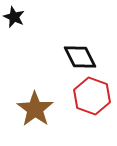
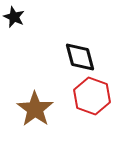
black diamond: rotated 12 degrees clockwise
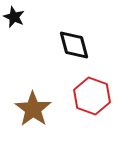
black diamond: moved 6 px left, 12 px up
brown star: moved 2 px left
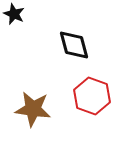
black star: moved 3 px up
brown star: rotated 27 degrees counterclockwise
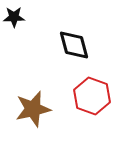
black star: moved 3 px down; rotated 25 degrees counterclockwise
brown star: rotated 21 degrees counterclockwise
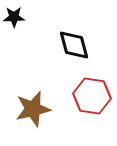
red hexagon: rotated 12 degrees counterclockwise
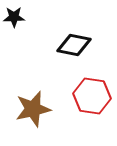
black diamond: rotated 64 degrees counterclockwise
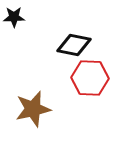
red hexagon: moved 2 px left, 18 px up; rotated 6 degrees counterclockwise
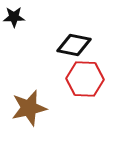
red hexagon: moved 5 px left, 1 px down
brown star: moved 4 px left, 1 px up
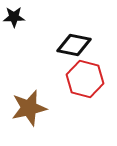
red hexagon: rotated 12 degrees clockwise
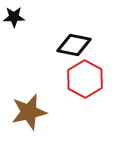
red hexagon: rotated 15 degrees clockwise
brown star: moved 4 px down
